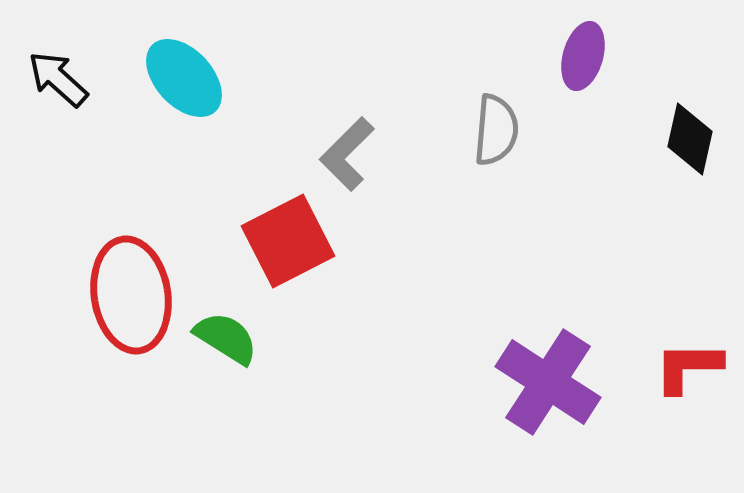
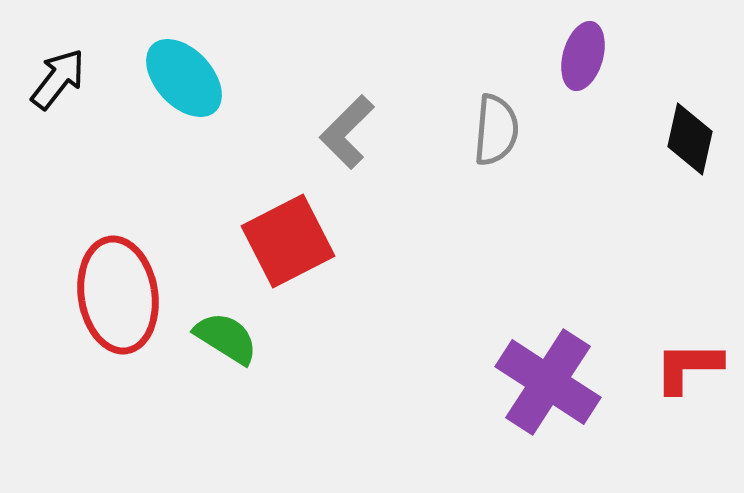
black arrow: rotated 86 degrees clockwise
gray L-shape: moved 22 px up
red ellipse: moved 13 px left
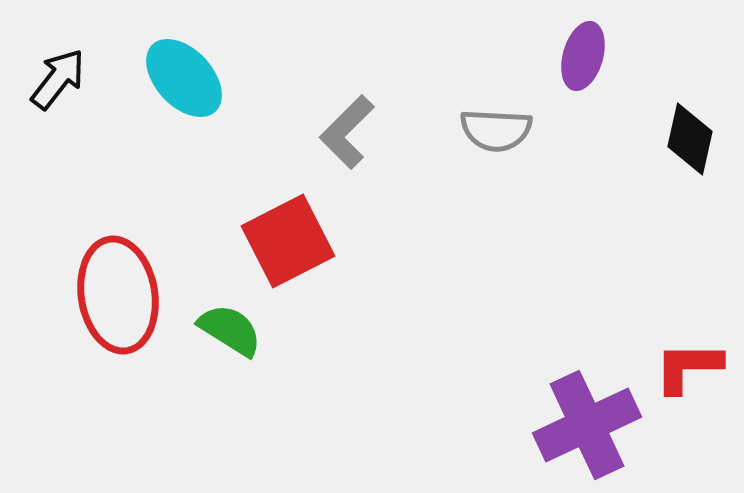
gray semicircle: rotated 88 degrees clockwise
green semicircle: moved 4 px right, 8 px up
purple cross: moved 39 px right, 43 px down; rotated 32 degrees clockwise
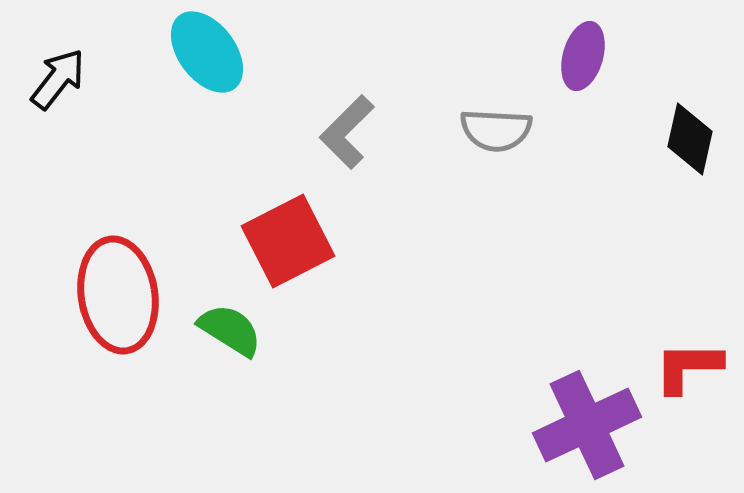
cyan ellipse: moved 23 px right, 26 px up; rotated 6 degrees clockwise
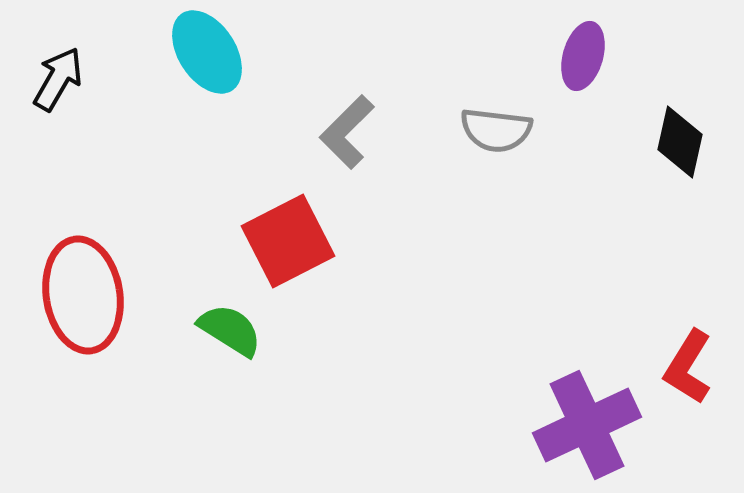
cyan ellipse: rotated 4 degrees clockwise
black arrow: rotated 8 degrees counterclockwise
gray semicircle: rotated 4 degrees clockwise
black diamond: moved 10 px left, 3 px down
red ellipse: moved 35 px left
red L-shape: rotated 58 degrees counterclockwise
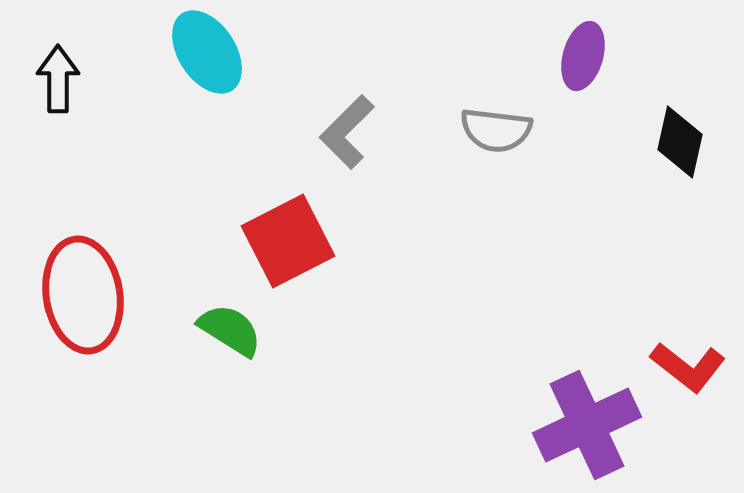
black arrow: rotated 30 degrees counterclockwise
red L-shape: rotated 84 degrees counterclockwise
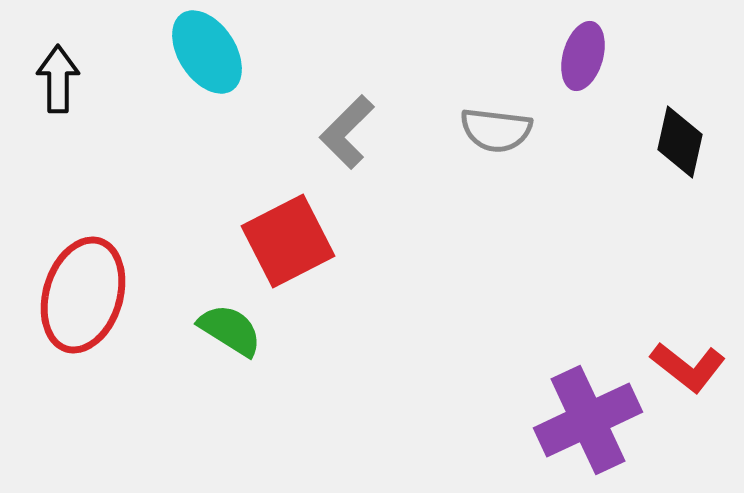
red ellipse: rotated 26 degrees clockwise
purple cross: moved 1 px right, 5 px up
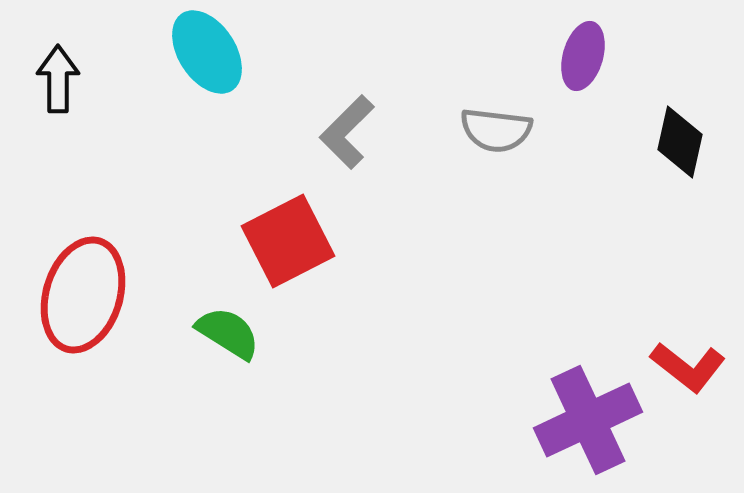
green semicircle: moved 2 px left, 3 px down
